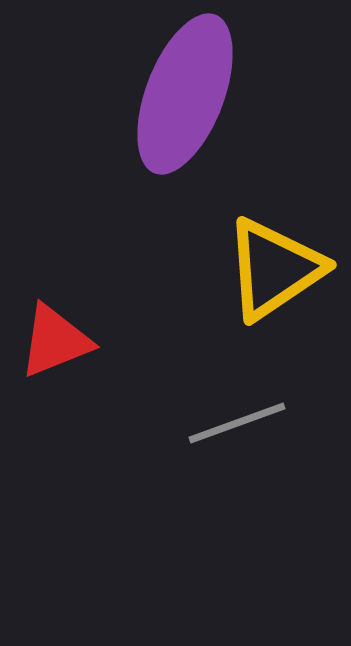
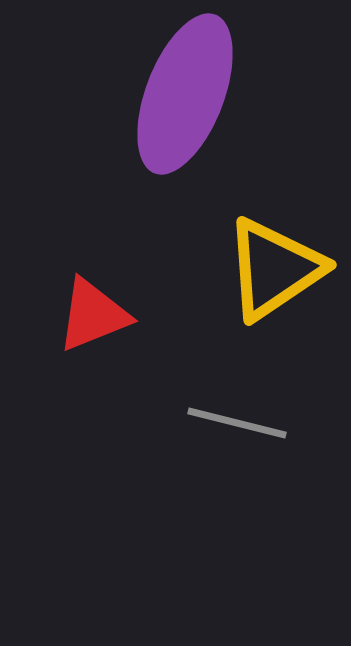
red triangle: moved 38 px right, 26 px up
gray line: rotated 34 degrees clockwise
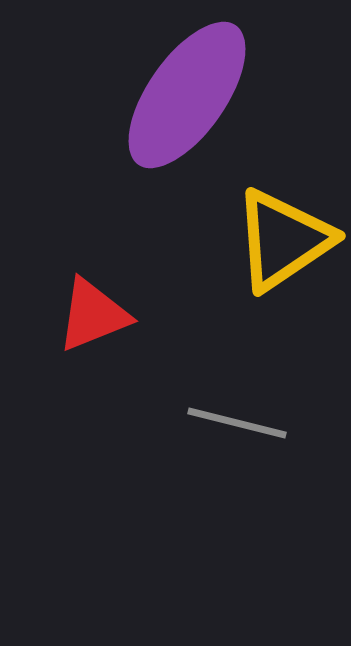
purple ellipse: moved 2 px right, 1 px down; rotated 14 degrees clockwise
yellow triangle: moved 9 px right, 29 px up
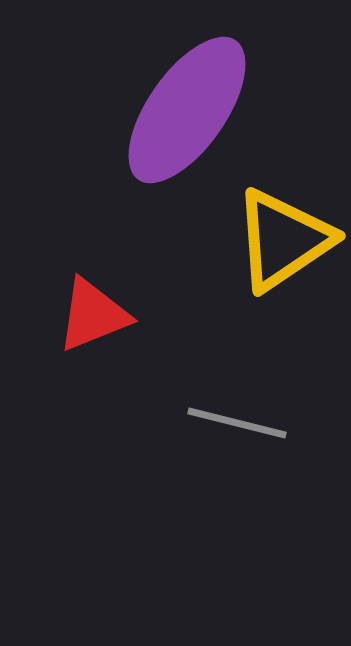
purple ellipse: moved 15 px down
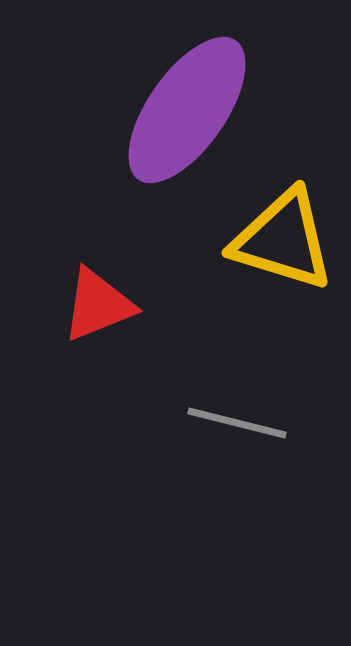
yellow triangle: rotated 51 degrees clockwise
red triangle: moved 5 px right, 10 px up
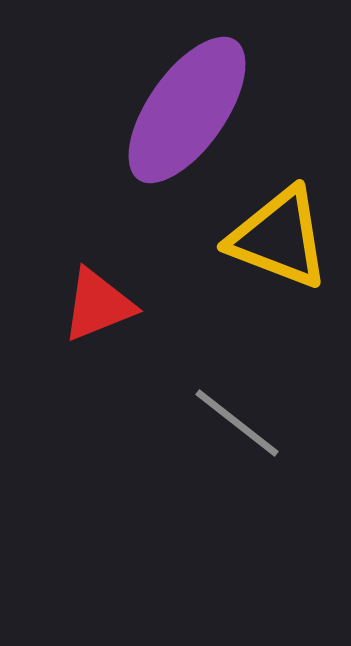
yellow triangle: moved 4 px left, 2 px up; rotated 4 degrees clockwise
gray line: rotated 24 degrees clockwise
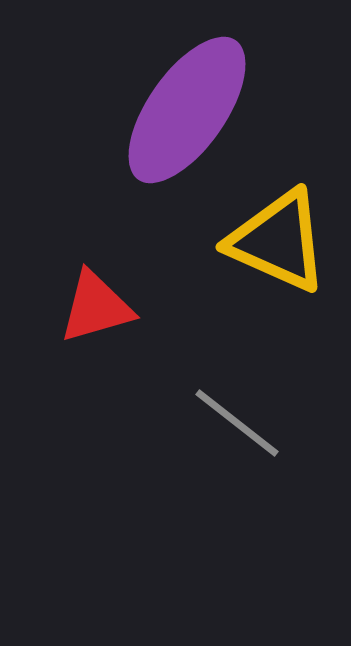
yellow triangle: moved 1 px left, 3 px down; rotated 3 degrees clockwise
red triangle: moved 2 px left, 2 px down; rotated 6 degrees clockwise
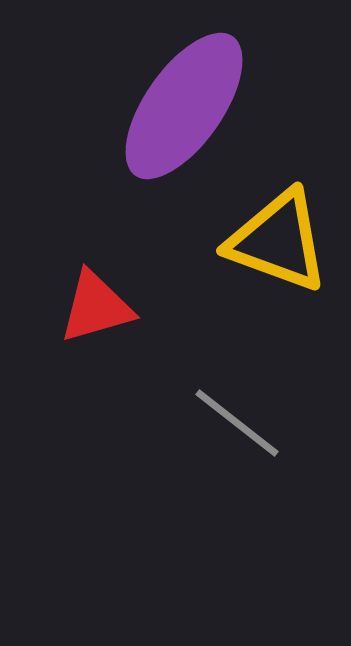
purple ellipse: moved 3 px left, 4 px up
yellow triangle: rotated 4 degrees counterclockwise
